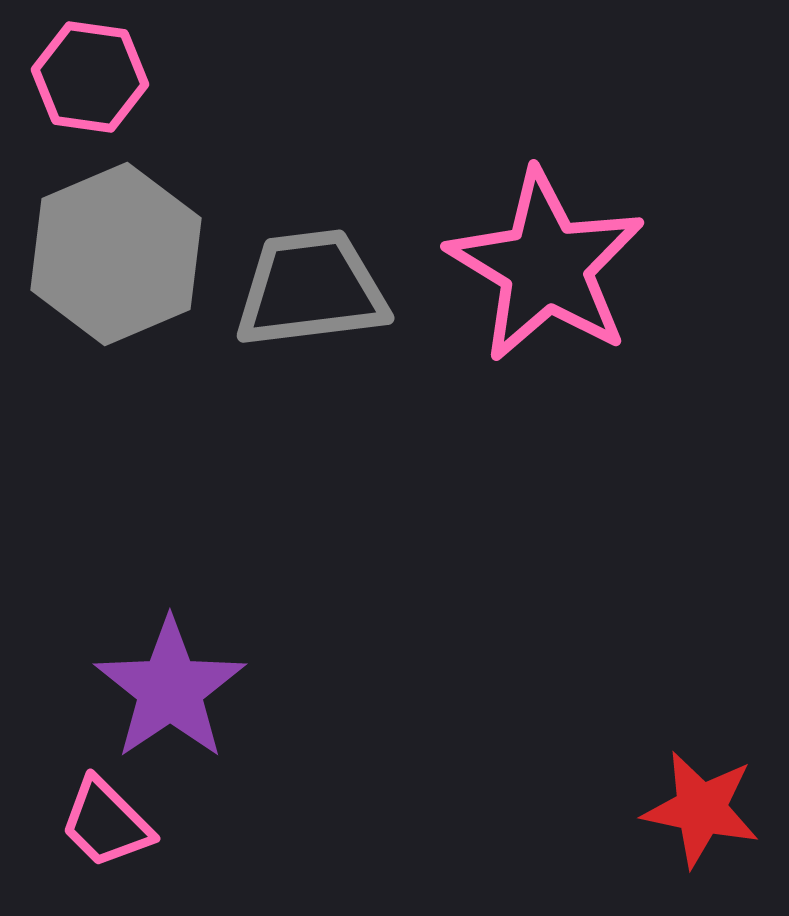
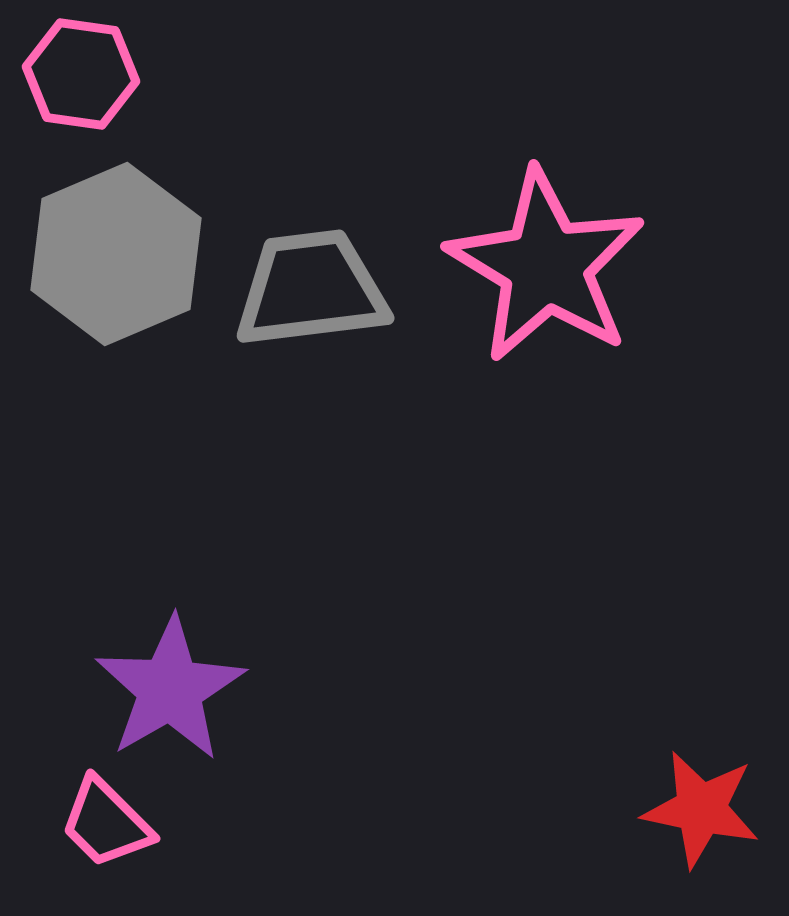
pink hexagon: moved 9 px left, 3 px up
purple star: rotated 4 degrees clockwise
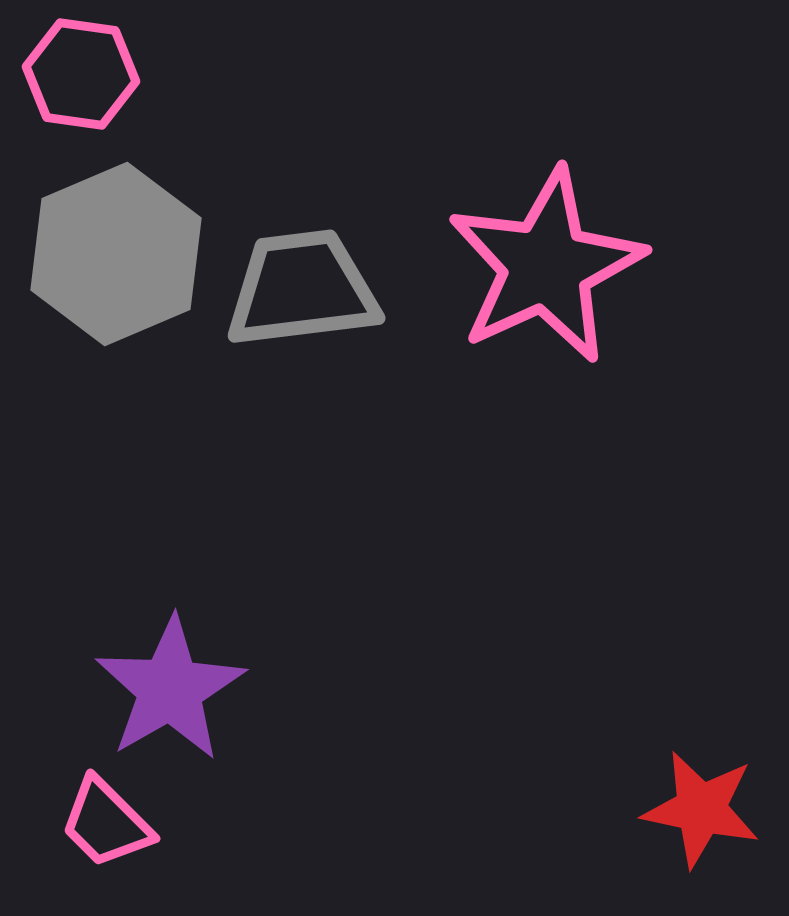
pink star: rotated 16 degrees clockwise
gray trapezoid: moved 9 px left
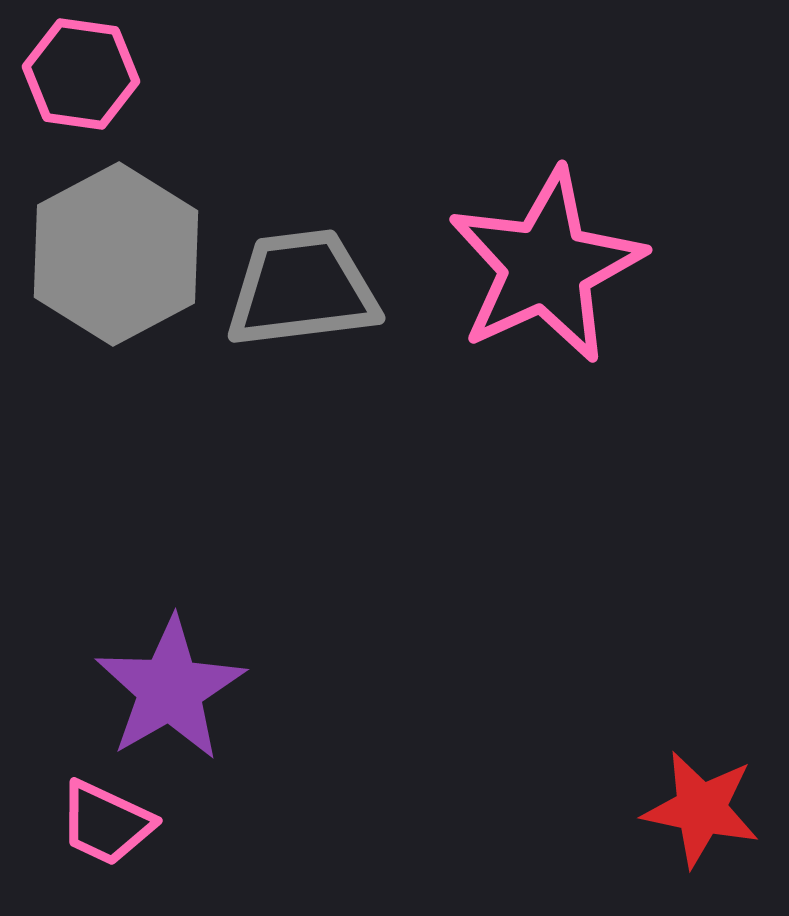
gray hexagon: rotated 5 degrees counterclockwise
pink trapezoid: rotated 20 degrees counterclockwise
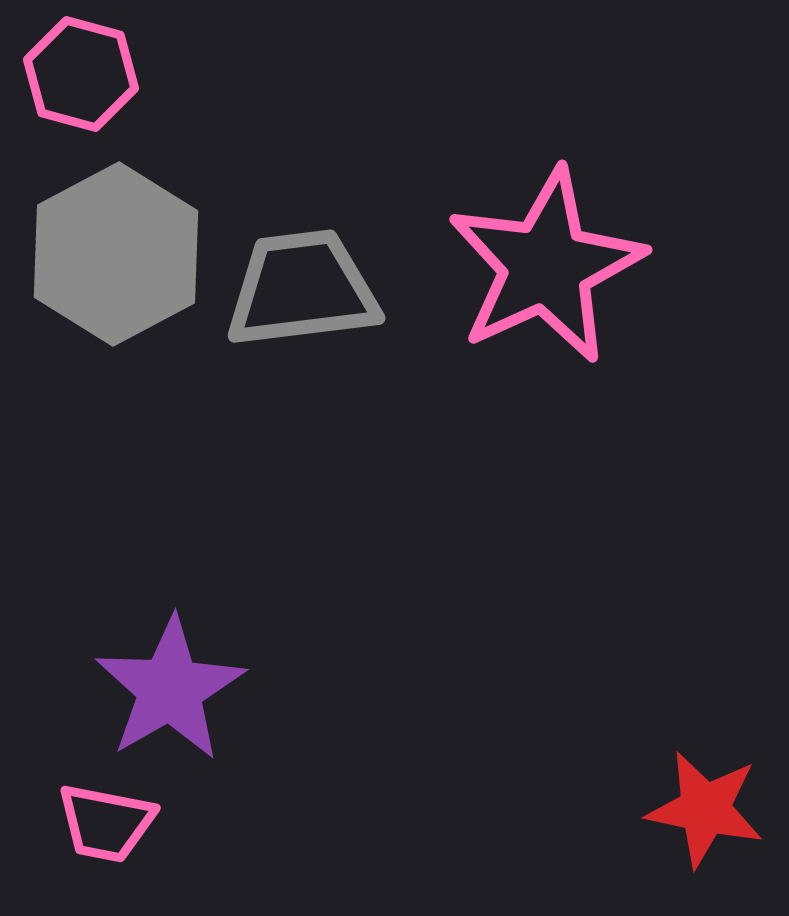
pink hexagon: rotated 7 degrees clockwise
red star: moved 4 px right
pink trapezoid: rotated 14 degrees counterclockwise
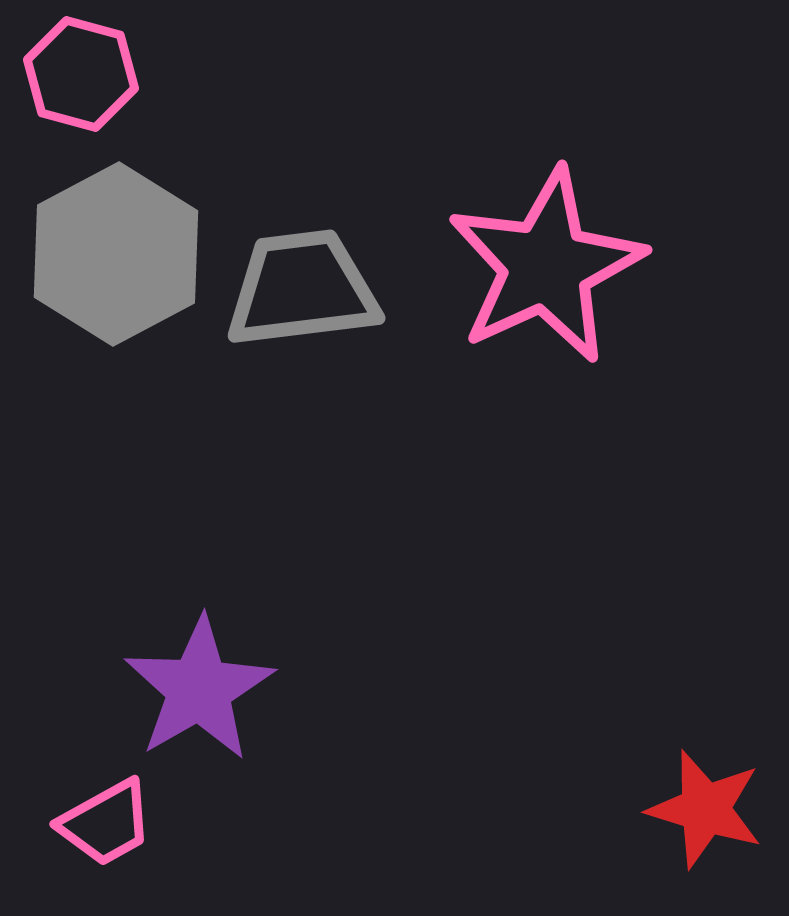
purple star: moved 29 px right
red star: rotated 5 degrees clockwise
pink trapezoid: rotated 40 degrees counterclockwise
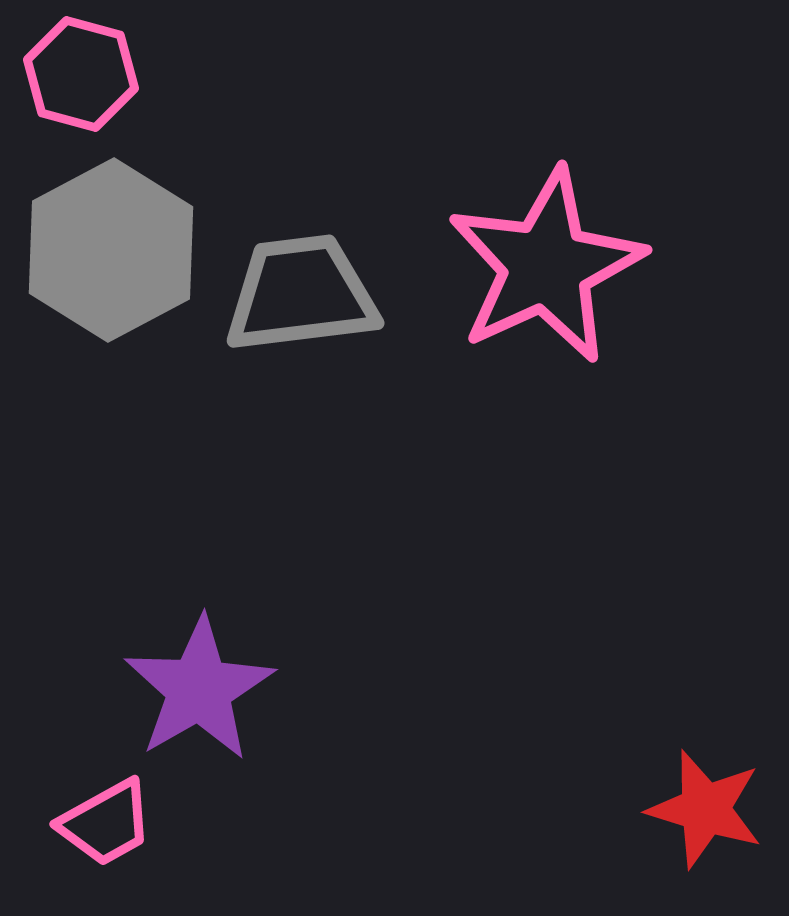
gray hexagon: moved 5 px left, 4 px up
gray trapezoid: moved 1 px left, 5 px down
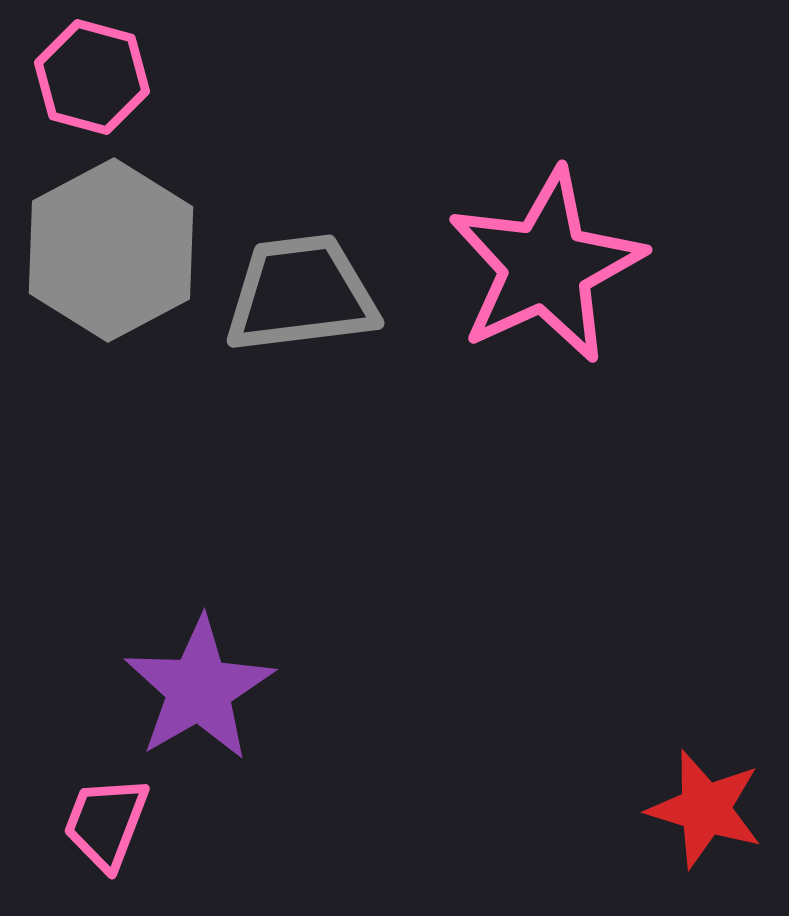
pink hexagon: moved 11 px right, 3 px down
pink trapezoid: rotated 140 degrees clockwise
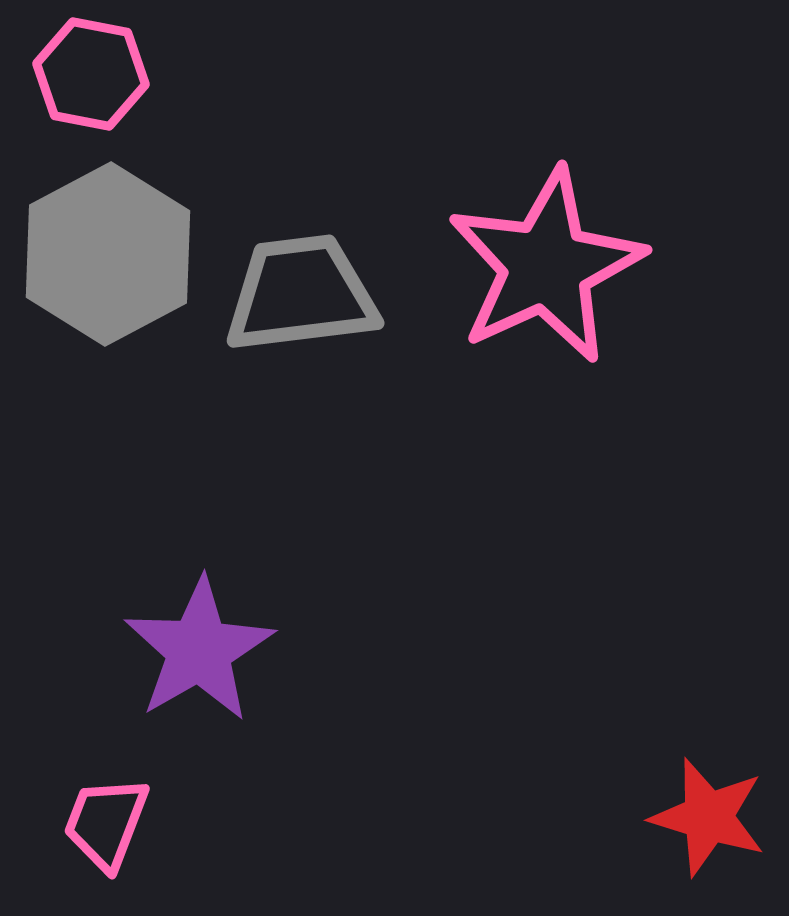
pink hexagon: moved 1 px left, 3 px up; rotated 4 degrees counterclockwise
gray hexagon: moved 3 px left, 4 px down
purple star: moved 39 px up
red star: moved 3 px right, 8 px down
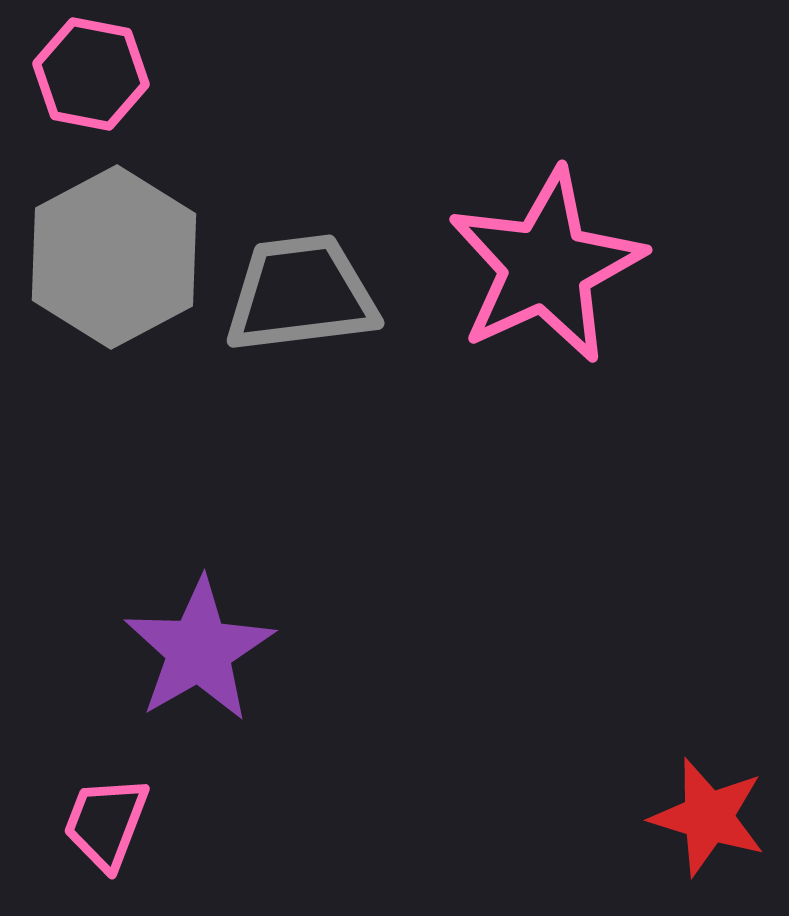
gray hexagon: moved 6 px right, 3 px down
